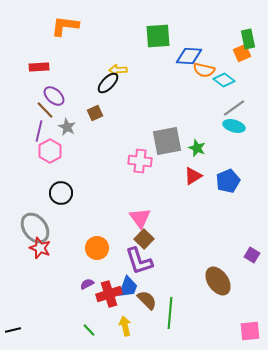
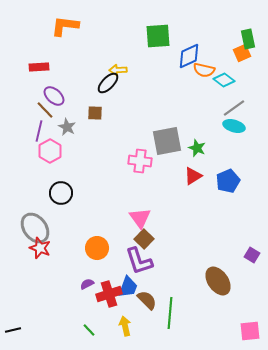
blue diamond at (189, 56): rotated 28 degrees counterclockwise
brown square at (95, 113): rotated 28 degrees clockwise
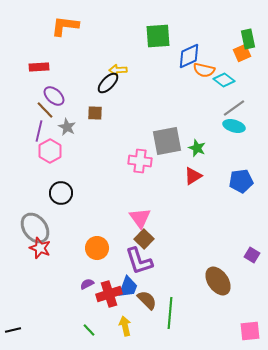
blue pentagon at (228, 181): moved 13 px right; rotated 15 degrees clockwise
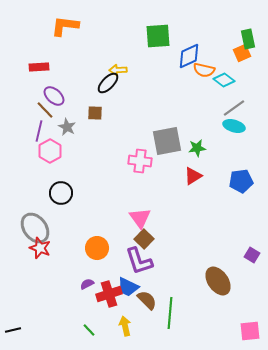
green star at (197, 148): rotated 30 degrees counterclockwise
blue trapezoid at (128, 287): rotated 95 degrees clockwise
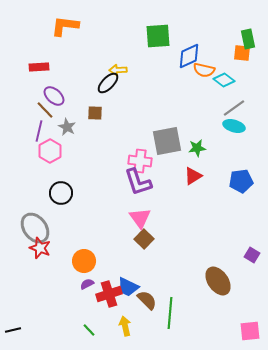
orange square at (242, 53): rotated 30 degrees clockwise
orange circle at (97, 248): moved 13 px left, 13 px down
purple L-shape at (139, 261): moved 1 px left, 79 px up
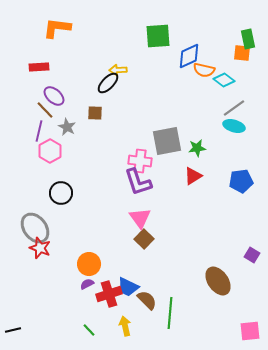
orange L-shape at (65, 26): moved 8 px left, 2 px down
orange circle at (84, 261): moved 5 px right, 3 px down
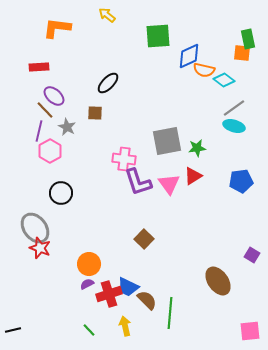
yellow arrow at (118, 70): moved 11 px left, 55 px up; rotated 42 degrees clockwise
pink cross at (140, 161): moved 16 px left, 2 px up
pink triangle at (140, 218): moved 29 px right, 34 px up
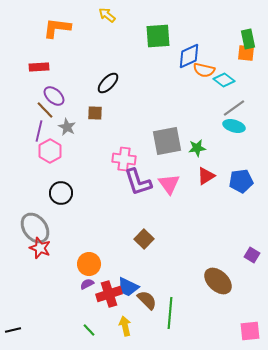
orange square at (242, 53): moved 4 px right
red triangle at (193, 176): moved 13 px right
brown ellipse at (218, 281): rotated 12 degrees counterclockwise
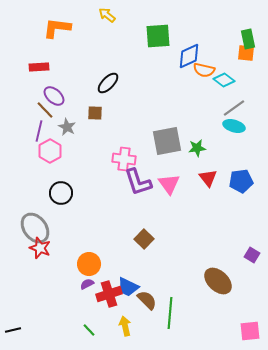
red triangle at (206, 176): moved 2 px right, 2 px down; rotated 36 degrees counterclockwise
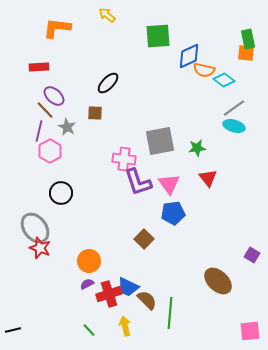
gray square at (167, 141): moved 7 px left
blue pentagon at (241, 181): moved 68 px left, 32 px down
orange circle at (89, 264): moved 3 px up
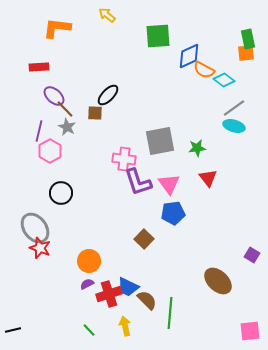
orange square at (246, 53): rotated 12 degrees counterclockwise
orange semicircle at (204, 70): rotated 15 degrees clockwise
black ellipse at (108, 83): moved 12 px down
brown line at (45, 110): moved 20 px right, 1 px up
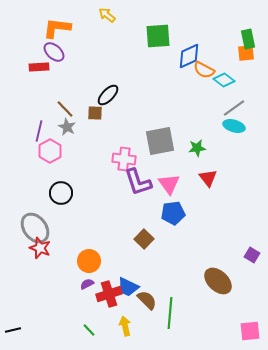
purple ellipse at (54, 96): moved 44 px up
